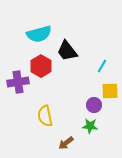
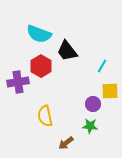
cyan semicircle: rotated 35 degrees clockwise
purple circle: moved 1 px left, 1 px up
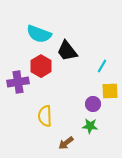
yellow semicircle: rotated 10 degrees clockwise
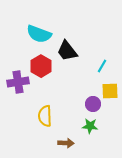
brown arrow: rotated 140 degrees counterclockwise
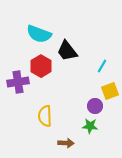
yellow square: rotated 18 degrees counterclockwise
purple circle: moved 2 px right, 2 px down
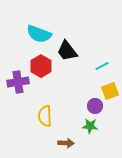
cyan line: rotated 32 degrees clockwise
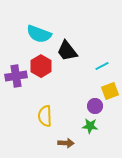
purple cross: moved 2 px left, 6 px up
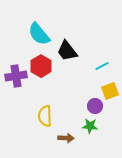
cyan semicircle: rotated 30 degrees clockwise
brown arrow: moved 5 px up
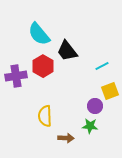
red hexagon: moved 2 px right
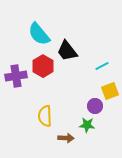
green star: moved 3 px left, 1 px up
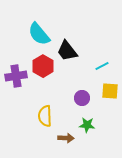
yellow square: rotated 24 degrees clockwise
purple circle: moved 13 px left, 8 px up
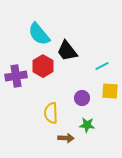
yellow semicircle: moved 6 px right, 3 px up
